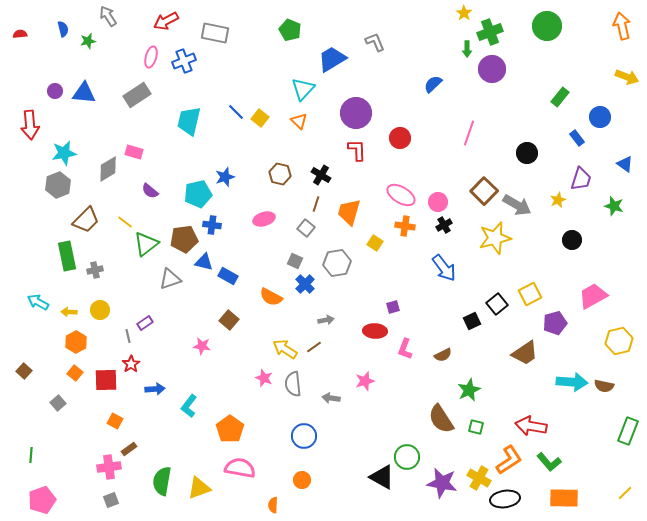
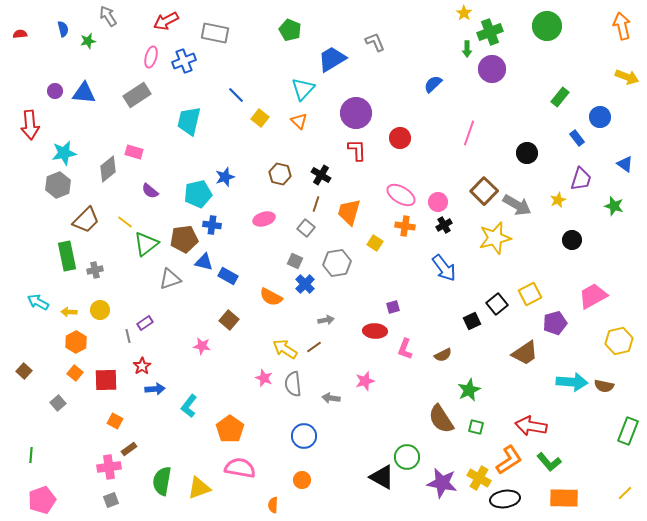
blue line at (236, 112): moved 17 px up
gray diamond at (108, 169): rotated 8 degrees counterclockwise
red star at (131, 364): moved 11 px right, 2 px down
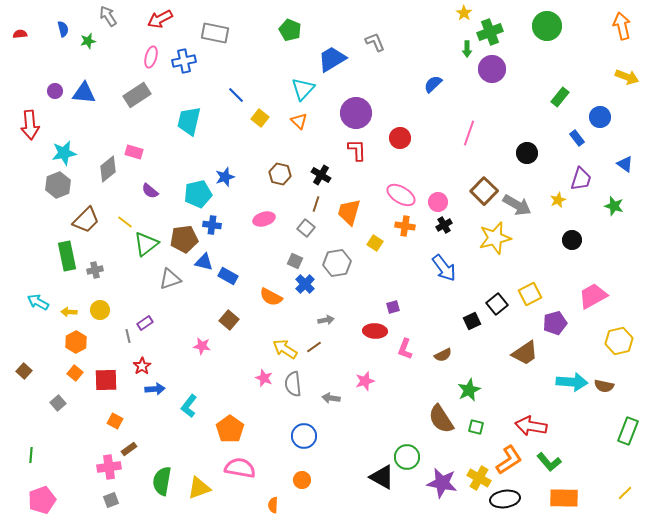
red arrow at (166, 21): moved 6 px left, 2 px up
blue cross at (184, 61): rotated 10 degrees clockwise
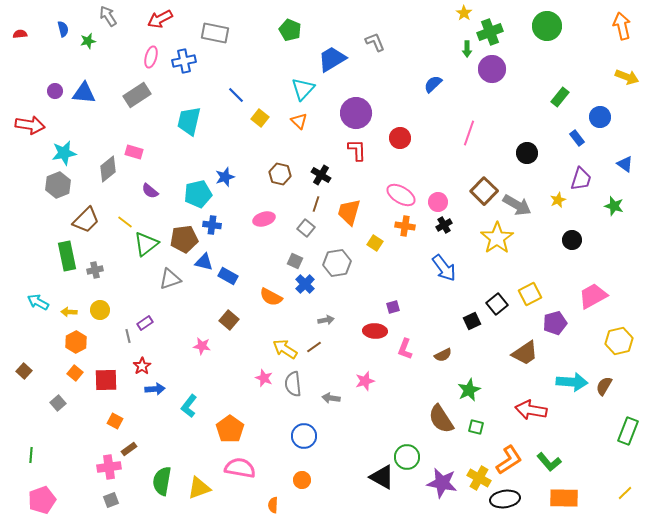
red arrow at (30, 125): rotated 76 degrees counterclockwise
yellow star at (495, 238): moved 2 px right; rotated 20 degrees counterclockwise
brown semicircle at (604, 386): rotated 108 degrees clockwise
red arrow at (531, 426): moved 16 px up
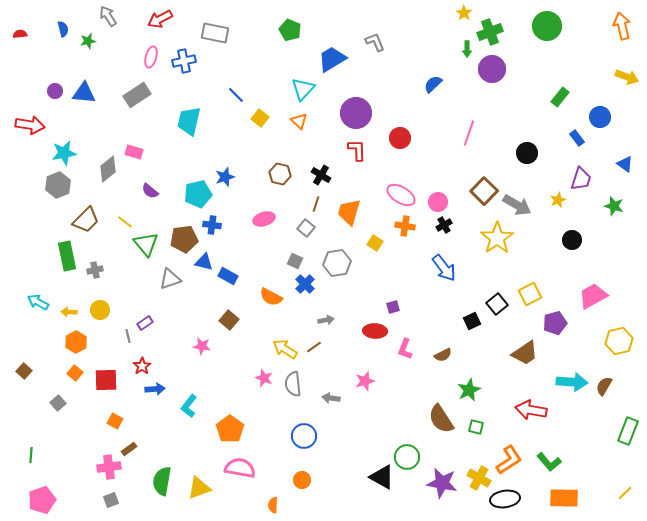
green triangle at (146, 244): rotated 32 degrees counterclockwise
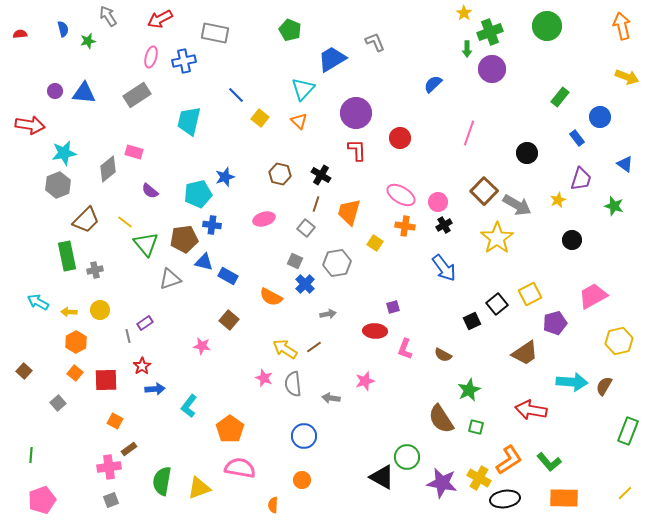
gray arrow at (326, 320): moved 2 px right, 6 px up
brown semicircle at (443, 355): rotated 54 degrees clockwise
